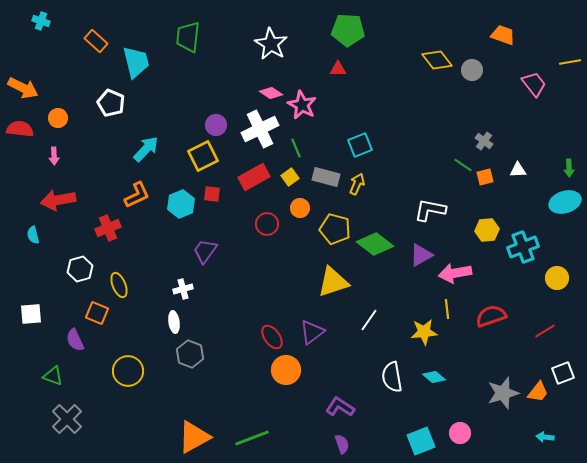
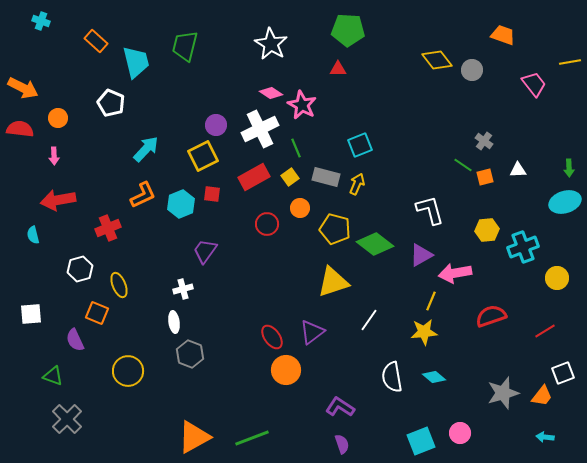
green trapezoid at (188, 37): moved 3 px left, 9 px down; rotated 8 degrees clockwise
orange L-shape at (137, 195): moved 6 px right
white L-shape at (430, 210): rotated 64 degrees clockwise
yellow line at (447, 309): moved 16 px left, 8 px up; rotated 30 degrees clockwise
orange trapezoid at (538, 392): moved 4 px right, 4 px down
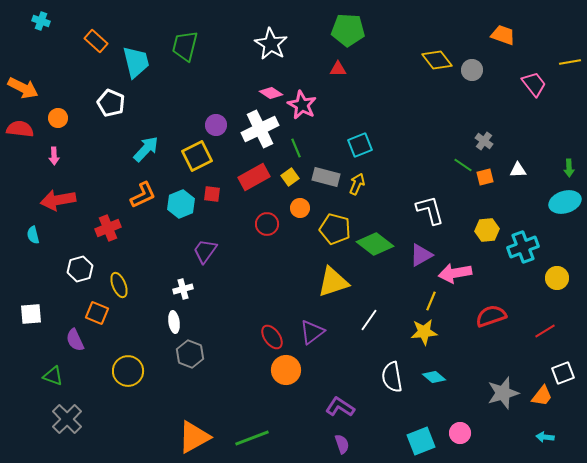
yellow square at (203, 156): moved 6 px left
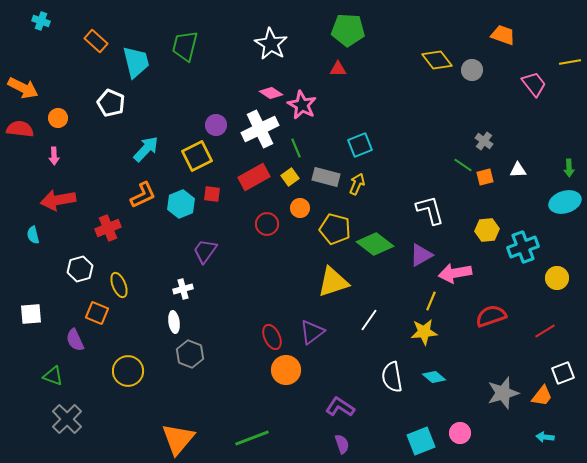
red ellipse at (272, 337): rotated 10 degrees clockwise
orange triangle at (194, 437): moved 16 px left, 2 px down; rotated 21 degrees counterclockwise
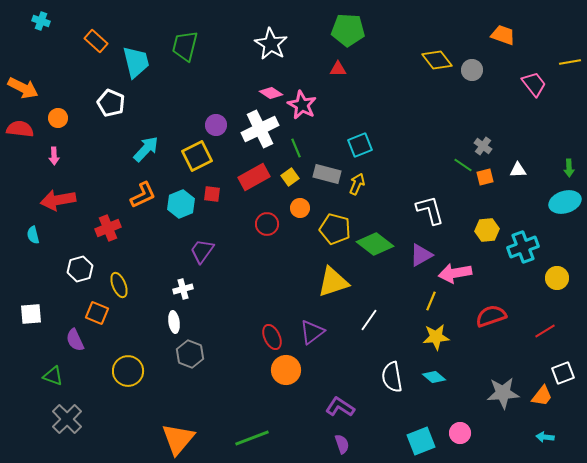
gray cross at (484, 141): moved 1 px left, 5 px down
gray rectangle at (326, 177): moved 1 px right, 3 px up
purple trapezoid at (205, 251): moved 3 px left
yellow star at (424, 332): moved 12 px right, 5 px down
gray star at (503, 393): rotated 12 degrees clockwise
